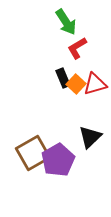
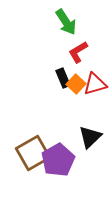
red L-shape: moved 1 px right, 4 px down
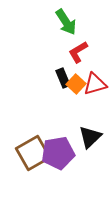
purple pentagon: moved 7 px up; rotated 20 degrees clockwise
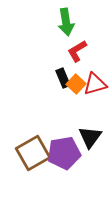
green arrow: rotated 24 degrees clockwise
red L-shape: moved 1 px left, 1 px up
black triangle: rotated 10 degrees counterclockwise
purple pentagon: moved 6 px right
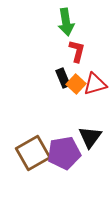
red L-shape: rotated 135 degrees clockwise
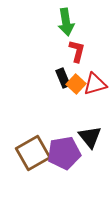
black triangle: rotated 15 degrees counterclockwise
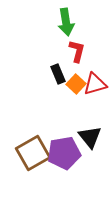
black rectangle: moved 5 px left, 4 px up
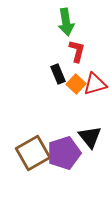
purple pentagon: rotated 8 degrees counterclockwise
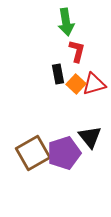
black rectangle: rotated 12 degrees clockwise
red triangle: moved 1 px left
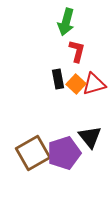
green arrow: rotated 24 degrees clockwise
black rectangle: moved 5 px down
